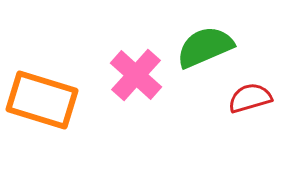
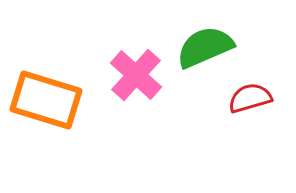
orange rectangle: moved 4 px right
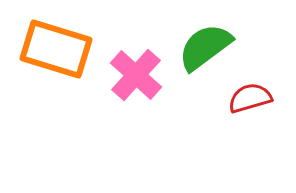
green semicircle: rotated 14 degrees counterclockwise
orange rectangle: moved 10 px right, 51 px up
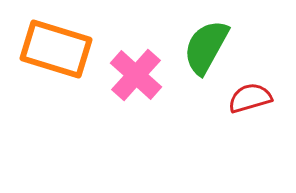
green semicircle: moved 1 px right; rotated 24 degrees counterclockwise
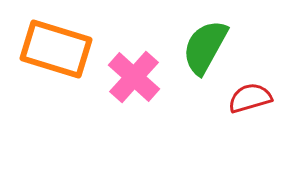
green semicircle: moved 1 px left
pink cross: moved 2 px left, 2 px down
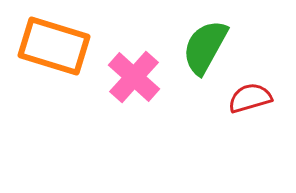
orange rectangle: moved 2 px left, 3 px up
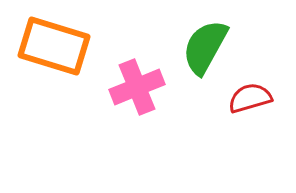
pink cross: moved 3 px right, 10 px down; rotated 26 degrees clockwise
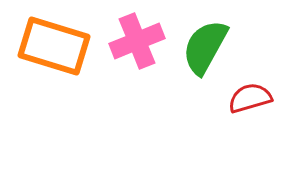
pink cross: moved 46 px up
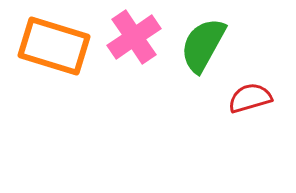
pink cross: moved 3 px left, 4 px up; rotated 12 degrees counterclockwise
green semicircle: moved 2 px left, 2 px up
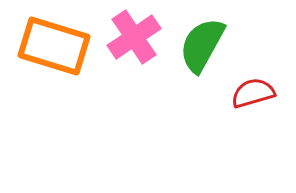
green semicircle: moved 1 px left
red semicircle: moved 3 px right, 5 px up
